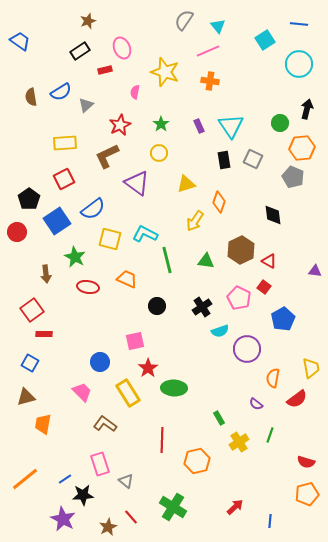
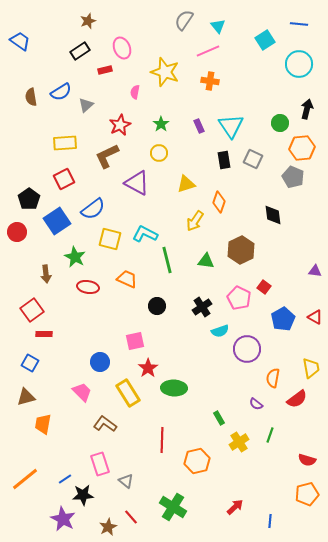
purple triangle at (137, 183): rotated 8 degrees counterclockwise
red triangle at (269, 261): moved 46 px right, 56 px down
red semicircle at (306, 462): moved 1 px right, 2 px up
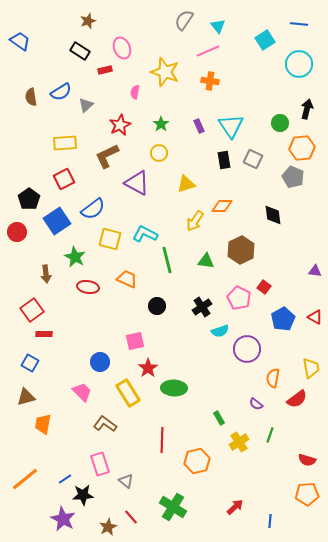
black rectangle at (80, 51): rotated 66 degrees clockwise
orange diamond at (219, 202): moved 3 px right, 4 px down; rotated 70 degrees clockwise
orange pentagon at (307, 494): rotated 10 degrees clockwise
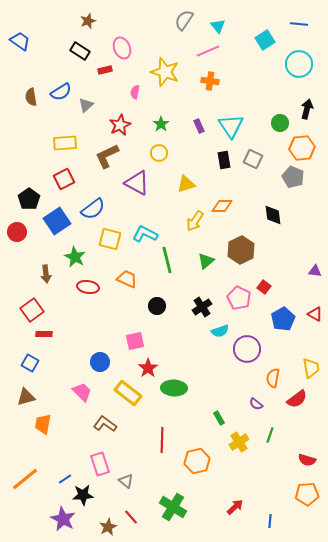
green triangle at (206, 261): rotated 48 degrees counterclockwise
red triangle at (315, 317): moved 3 px up
yellow rectangle at (128, 393): rotated 20 degrees counterclockwise
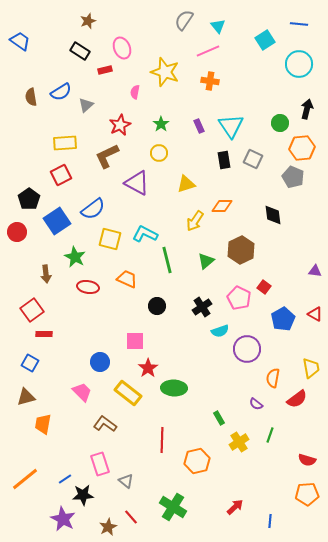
red square at (64, 179): moved 3 px left, 4 px up
pink square at (135, 341): rotated 12 degrees clockwise
